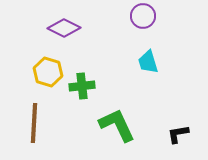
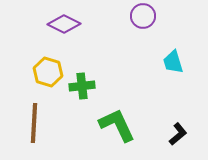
purple diamond: moved 4 px up
cyan trapezoid: moved 25 px right
black L-shape: rotated 150 degrees clockwise
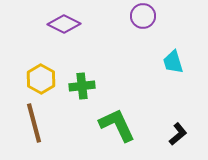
yellow hexagon: moved 7 px left, 7 px down; rotated 12 degrees clockwise
brown line: rotated 18 degrees counterclockwise
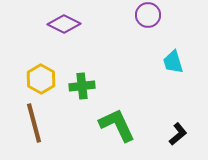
purple circle: moved 5 px right, 1 px up
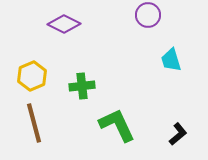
cyan trapezoid: moved 2 px left, 2 px up
yellow hexagon: moved 9 px left, 3 px up; rotated 8 degrees clockwise
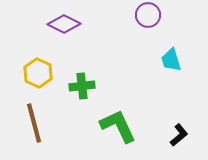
yellow hexagon: moved 6 px right, 3 px up; rotated 12 degrees counterclockwise
green L-shape: moved 1 px right, 1 px down
black L-shape: moved 1 px right, 1 px down
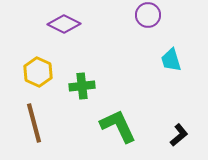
yellow hexagon: moved 1 px up
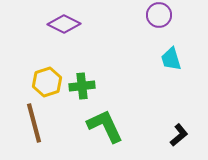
purple circle: moved 11 px right
cyan trapezoid: moved 1 px up
yellow hexagon: moved 9 px right, 10 px down; rotated 16 degrees clockwise
green L-shape: moved 13 px left
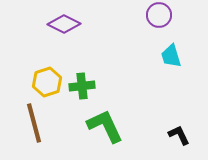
cyan trapezoid: moved 3 px up
black L-shape: rotated 75 degrees counterclockwise
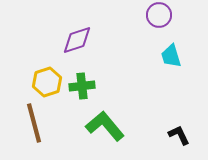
purple diamond: moved 13 px right, 16 px down; rotated 44 degrees counterclockwise
green L-shape: rotated 15 degrees counterclockwise
